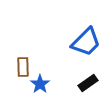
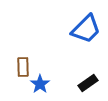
blue trapezoid: moved 13 px up
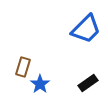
brown rectangle: rotated 18 degrees clockwise
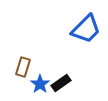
black rectangle: moved 27 px left
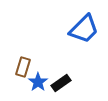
blue trapezoid: moved 2 px left
blue star: moved 2 px left, 2 px up
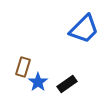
black rectangle: moved 6 px right, 1 px down
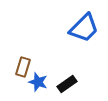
blue trapezoid: moved 1 px up
blue star: rotated 18 degrees counterclockwise
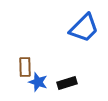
brown rectangle: moved 2 px right; rotated 18 degrees counterclockwise
black rectangle: moved 1 px up; rotated 18 degrees clockwise
